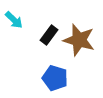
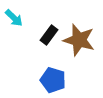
cyan arrow: moved 2 px up
blue pentagon: moved 2 px left, 2 px down
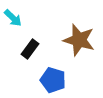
cyan arrow: moved 1 px left
black rectangle: moved 19 px left, 14 px down
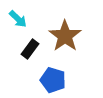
cyan arrow: moved 5 px right, 1 px down
brown star: moved 14 px left, 4 px up; rotated 20 degrees clockwise
